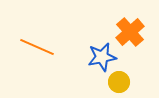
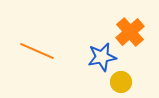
orange line: moved 4 px down
yellow circle: moved 2 px right
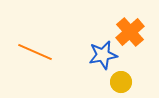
orange line: moved 2 px left, 1 px down
blue star: moved 1 px right, 2 px up
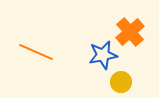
orange line: moved 1 px right
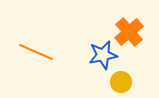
orange cross: moved 1 px left
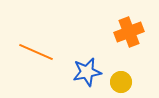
orange cross: rotated 20 degrees clockwise
blue star: moved 16 px left, 17 px down
